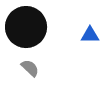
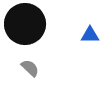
black circle: moved 1 px left, 3 px up
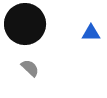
blue triangle: moved 1 px right, 2 px up
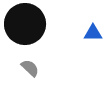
blue triangle: moved 2 px right
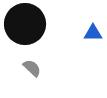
gray semicircle: moved 2 px right
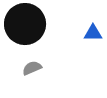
gray semicircle: rotated 66 degrees counterclockwise
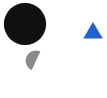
gray semicircle: moved 9 px up; rotated 42 degrees counterclockwise
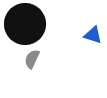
blue triangle: moved 2 px down; rotated 18 degrees clockwise
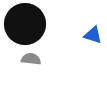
gray semicircle: moved 1 px left; rotated 72 degrees clockwise
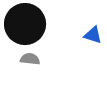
gray semicircle: moved 1 px left
